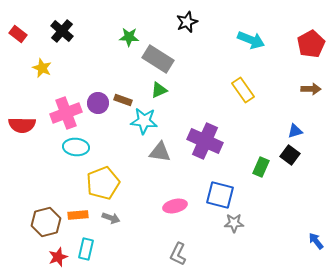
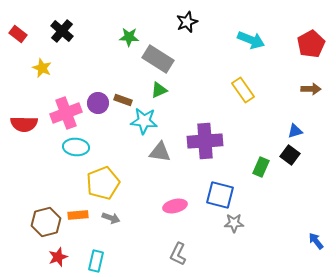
red semicircle: moved 2 px right, 1 px up
purple cross: rotated 28 degrees counterclockwise
cyan rectangle: moved 10 px right, 12 px down
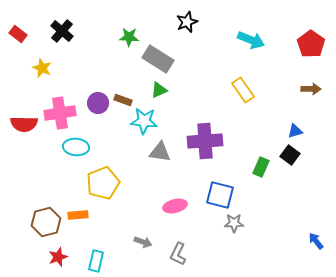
red pentagon: rotated 8 degrees counterclockwise
pink cross: moved 6 px left; rotated 12 degrees clockwise
gray arrow: moved 32 px right, 24 px down
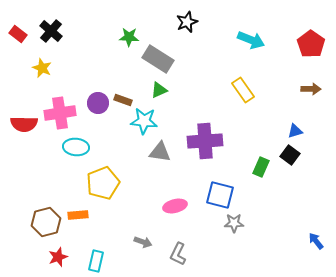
black cross: moved 11 px left
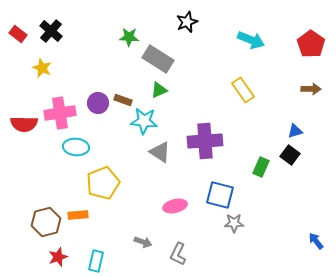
gray triangle: rotated 25 degrees clockwise
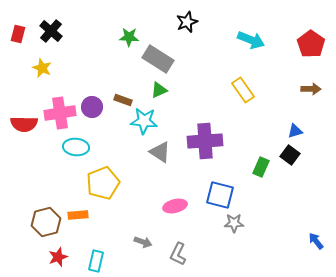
red rectangle: rotated 66 degrees clockwise
purple circle: moved 6 px left, 4 px down
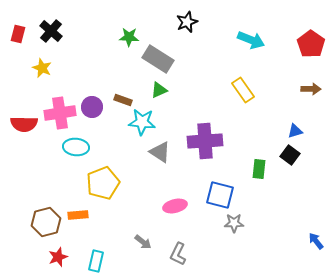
cyan star: moved 2 px left, 1 px down
green rectangle: moved 2 px left, 2 px down; rotated 18 degrees counterclockwise
gray arrow: rotated 18 degrees clockwise
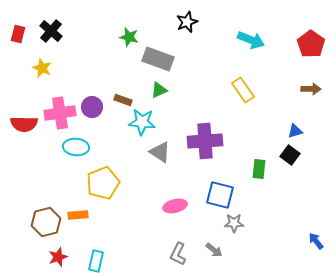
green star: rotated 12 degrees clockwise
gray rectangle: rotated 12 degrees counterclockwise
gray arrow: moved 71 px right, 8 px down
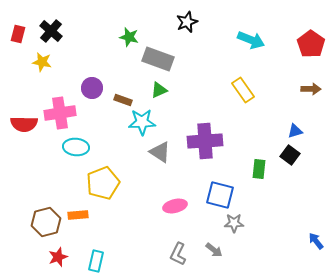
yellow star: moved 6 px up; rotated 12 degrees counterclockwise
purple circle: moved 19 px up
cyan star: rotated 8 degrees counterclockwise
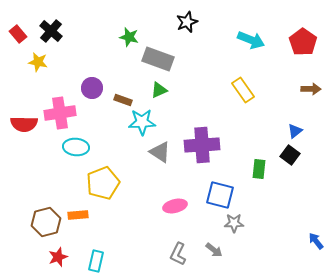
red rectangle: rotated 54 degrees counterclockwise
red pentagon: moved 8 px left, 2 px up
yellow star: moved 4 px left
blue triangle: rotated 21 degrees counterclockwise
purple cross: moved 3 px left, 4 px down
